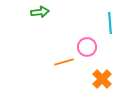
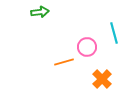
cyan line: moved 4 px right, 10 px down; rotated 10 degrees counterclockwise
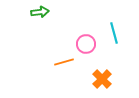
pink circle: moved 1 px left, 3 px up
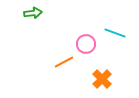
green arrow: moved 7 px left, 1 px down
cyan line: moved 1 px right; rotated 55 degrees counterclockwise
orange line: rotated 12 degrees counterclockwise
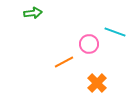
cyan line: moved 1 px up
pink circle: moved 3 px right
orange cross: moved 5 px left, 4 px down
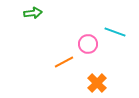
pink circle: moved 1 px left
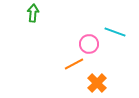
green arrow: rotated 78 degrees counterclockwise
pink circle: moved 1 px right
orange line: moved 10 px right, 2 px down
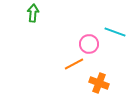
orange cross: moved 2 px right; rotated 24 degrees counterclockwise
